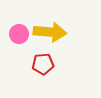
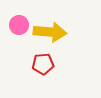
pink circle: moved 9 px up
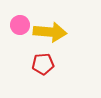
pink circle: moved 1 px right
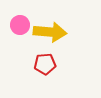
red pentagon: moved 2 px right
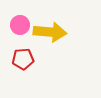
red pentagon: moved 22 px left, 5 px up
